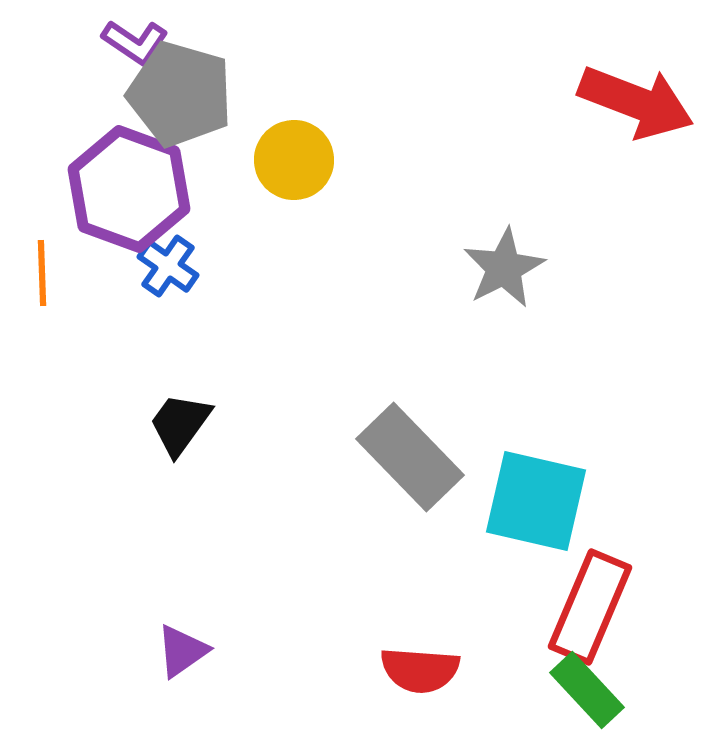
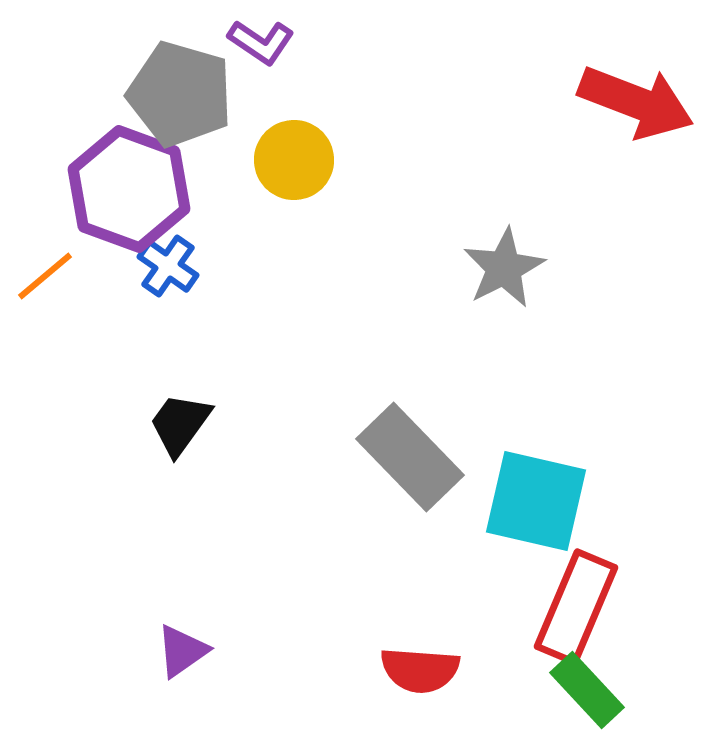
purple L-shape: moved 126 px right
orange line: moved 3 px right, 3 px down; rotated 52 degrees clockwise
red rectangle: moved 14 px left
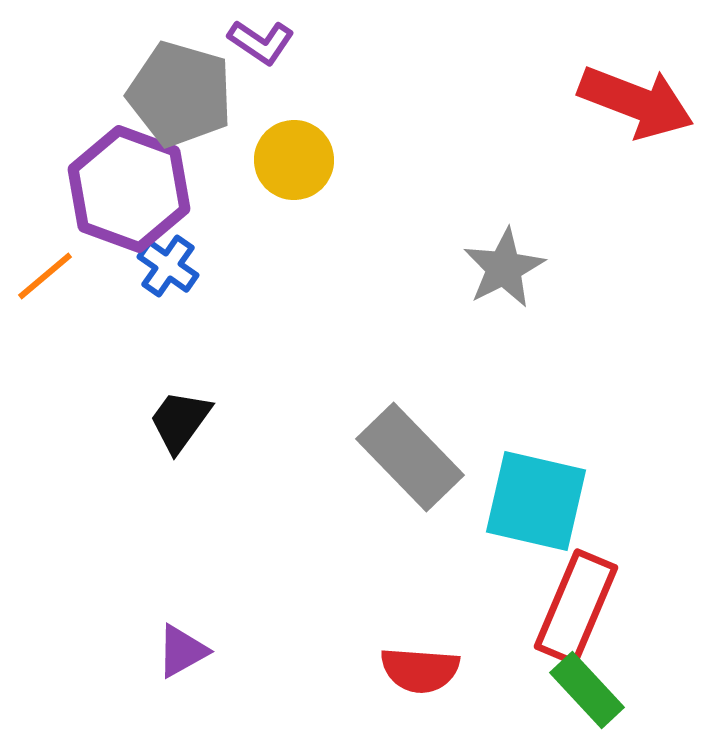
black trapezoid: moved 3 px up
purple triangle: rotated 6 degrees clockwise
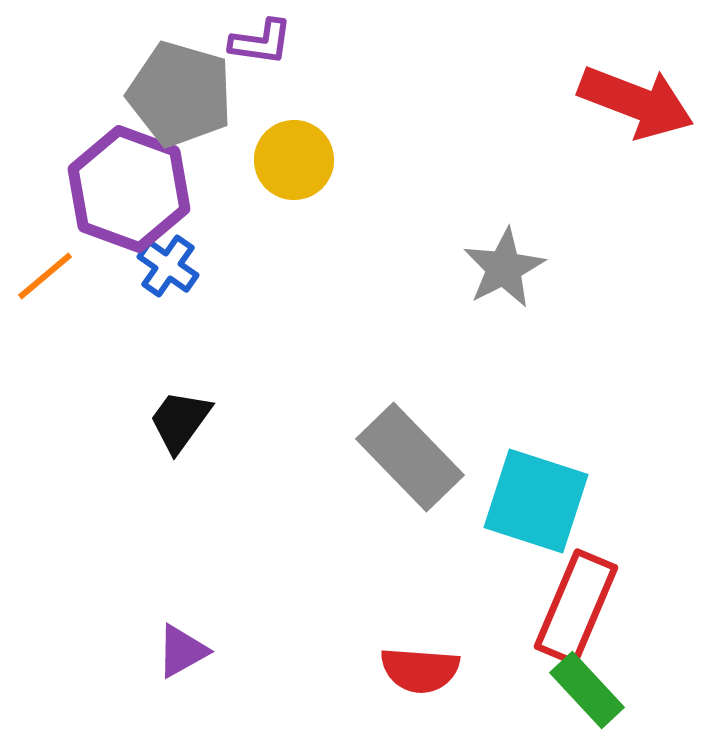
purple L-shape: rotated 26 degrees counterclockwise
cyan square: rotated 5 degrees clockwise
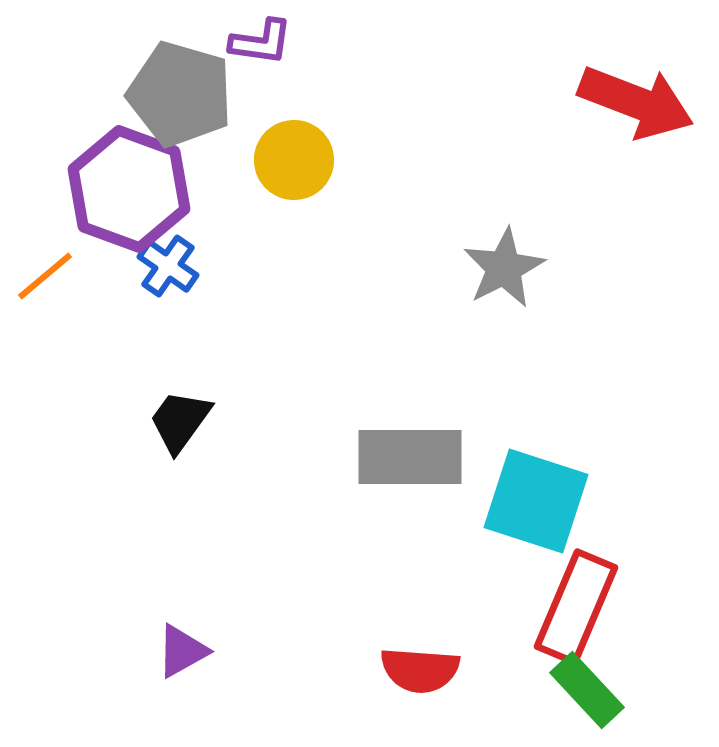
gray rectangle: rotated 46 degrees counterclockwise
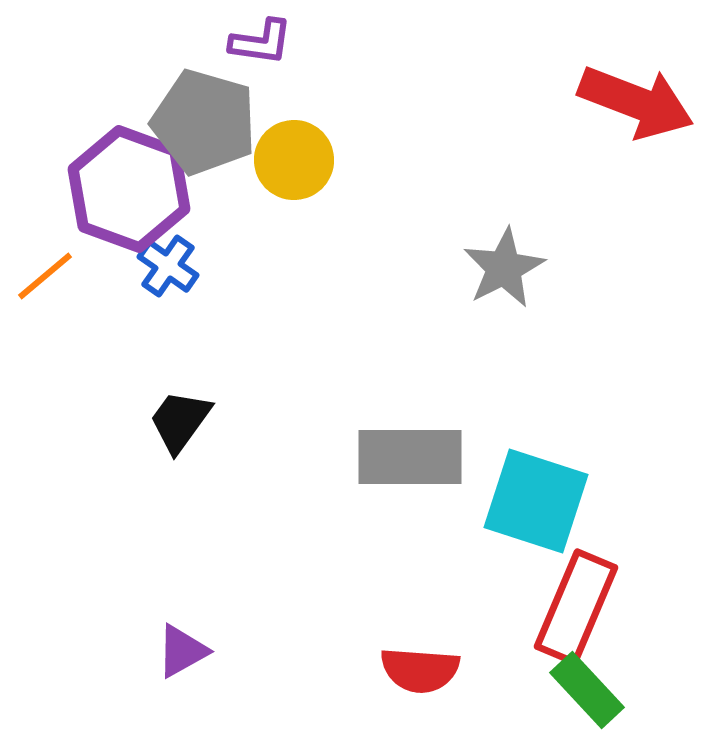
gray pentagon: moved 24 px right, 28 px down
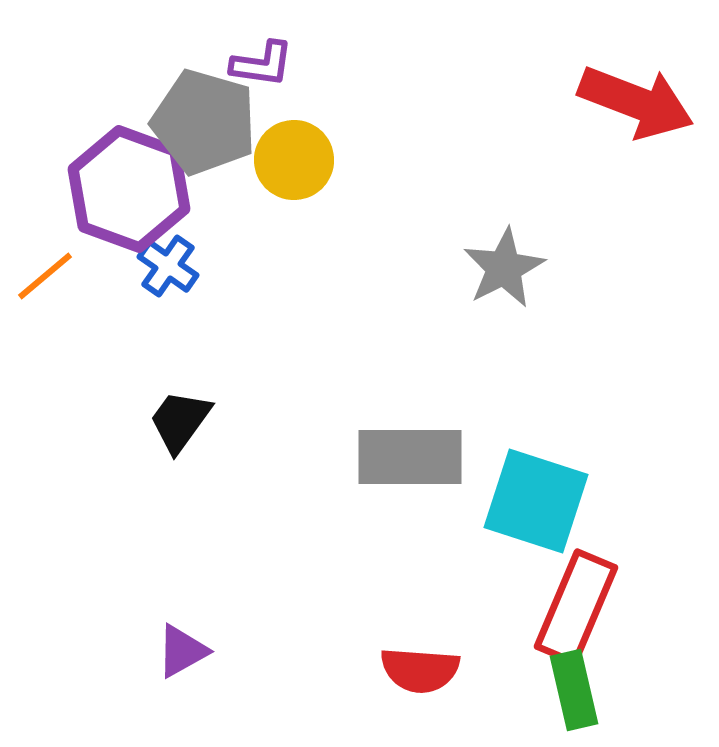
purple L-shape: moved 1 px right, 22 px down
green rectangle: moved 13 px left; rotated 30 degrees clockwise
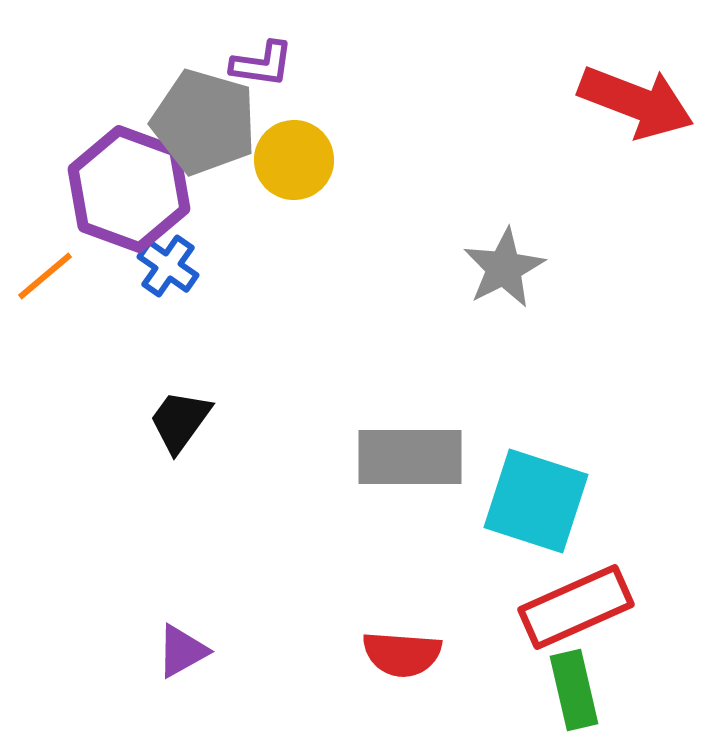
red rectangle: rotated 43 degrees clockwise
red semicircle: moved 18 px left, 16 px up
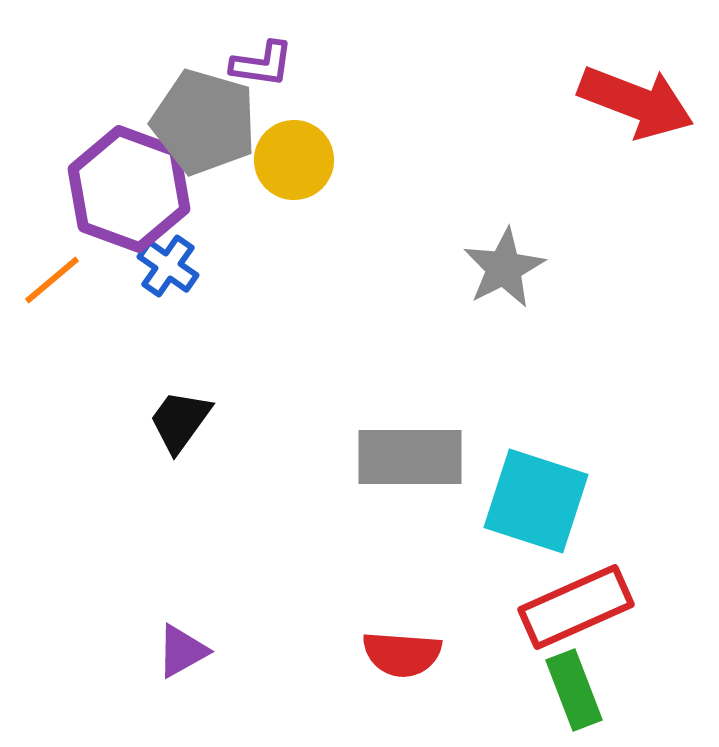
orange line: moved 7 px right, 4 px down
green rectangle: rotated 8 degrees counterclockwise
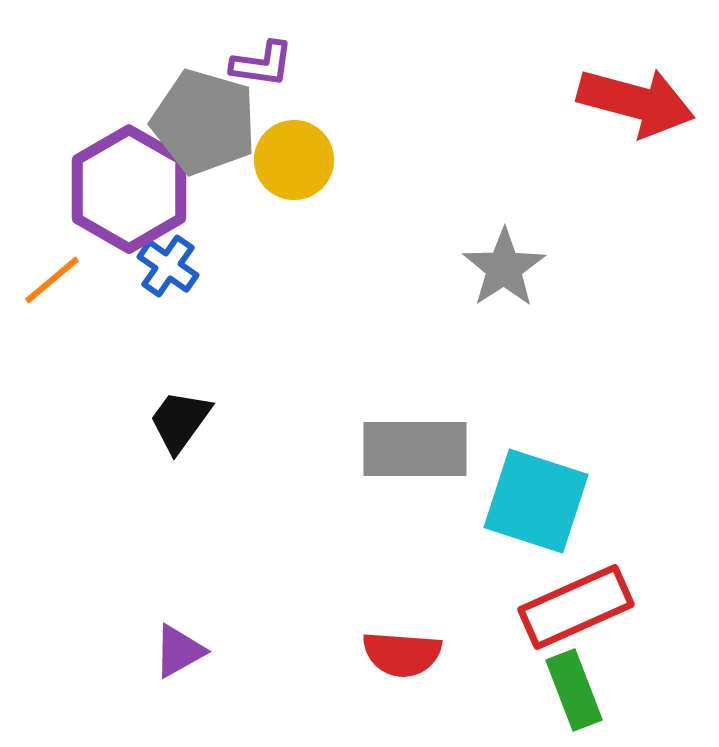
red arrow: rotated 6 degrees counterclockwise
purple hexagon: rotated 10 degrees clockwise
gray star: rotated 6 degrees counterclockwise
gray rectangle: moved 5 px right, 8 px up
purple triangle: moved 3 px left
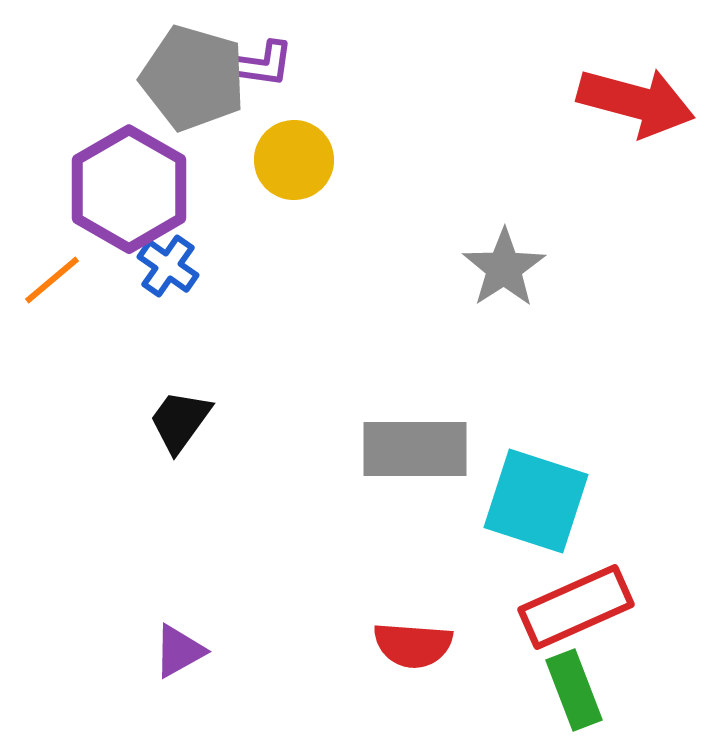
gray pentagon: moved 11 px left, 44 px up
red semicircle: moved 11 px right, 9 px up
